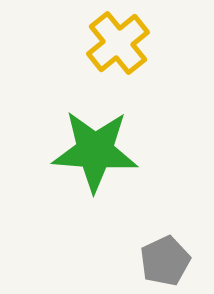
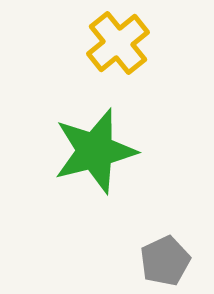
green star: rotated 18 degrees counterclockwise
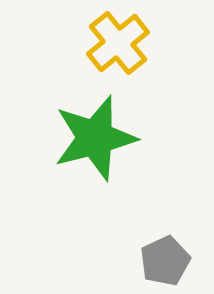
green star: moved 13 px up
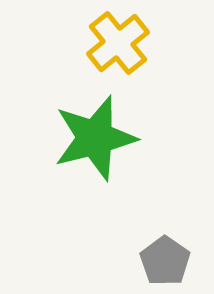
gray pentagon: rotated 12 degrees counterclockwise
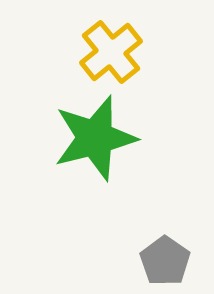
yellow cross: moved 7 px left, 9 px down
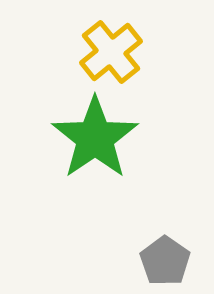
green star: rotated 20 degrees counterclockwise
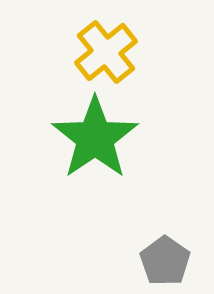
yellow cross: moved 5 px left
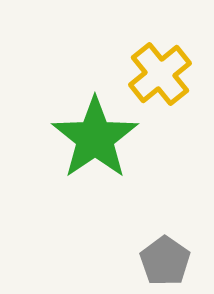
yellow cross: moved 54 px right, 22 px down
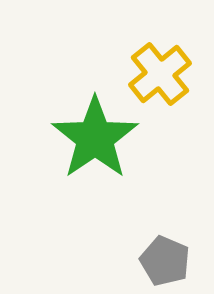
gray pentagon: rotated 12 degrees counterclockwise
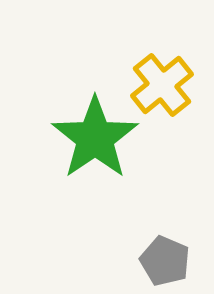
yellow cross: moved 2 px right, 11 px down
